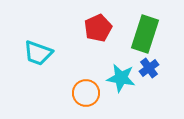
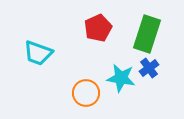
green rectangle: moved 2 px right
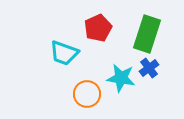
cyan trapezoid: moved 26 px right
orange circle: moved 1 px right, 1 px down
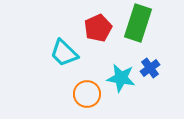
green rectangle: moved 9 px left, 11 px up
cyan trapezoid: rotated 24 degrees clockwise
blue cross: moved 1 px right
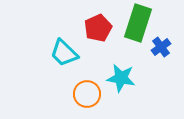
blue cross: moved 11 px right, 21 px up
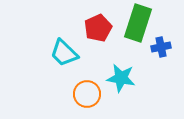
blue cross: rotated 24 degrees clockwise
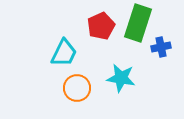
red pentagon: moved 3 px right, 2 px up
cyan trapezoid: rotated 108 degrees counterclockwise
orange circle: moved 10 px left, 6 px up
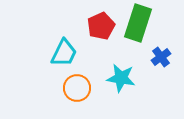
blue cross: moved 10 px down; rotated 24 degrees counterclockwise
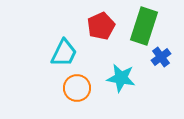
green rectangle: moved 6 px right, 3 px down
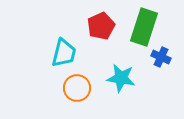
green rectangle: moved 1 px down
cyan trapezoid: rotated 12 degrees counterclockwise
blue cross: rotated 30 degrees counterclockwise
